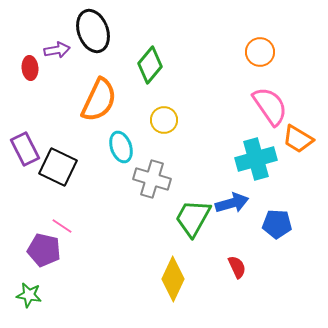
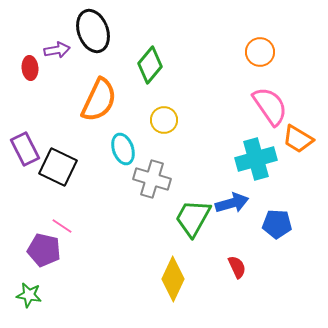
cyan ellipse: moved 2 px right, 2 px down
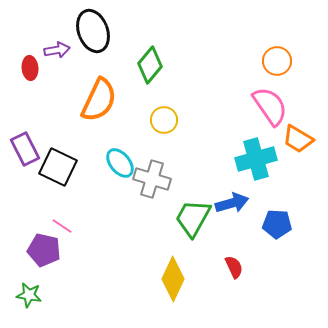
orange circle: moved 17 px right, 9 px down
cyan ellipse: moved 3 px left, 14 px down; rotated 20 degrees counterclockwise
red semicircle: moved 3 px left
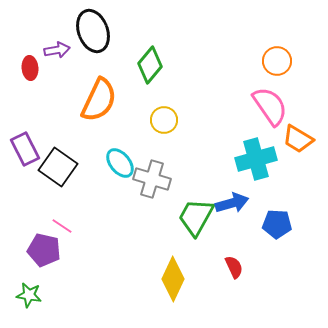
black square: rotated 9 degrees clockwise
green trapezoid: moved 3 px right, 1 px up
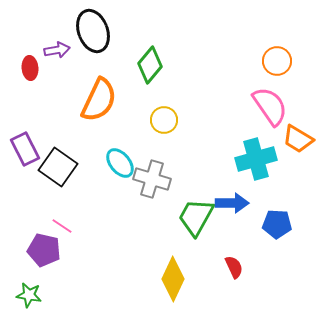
blue arrow: rotated 16 degrees clockwise
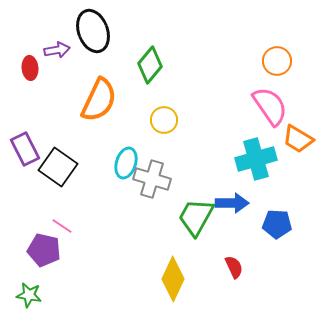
cyan ellipse: moved 6 px right; rotated 56 degrees clockwise
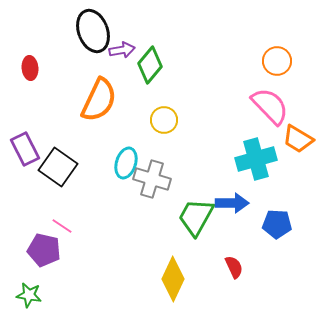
purple arrow: moved 65 px right
pink semicircle: rotated 9 degrees counterclockwise
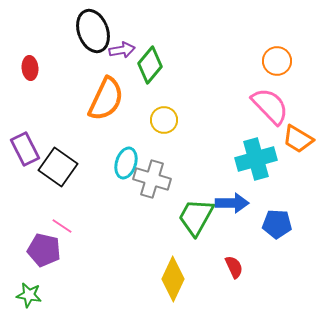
orange semicircle: moved 7 px right, 1 px up
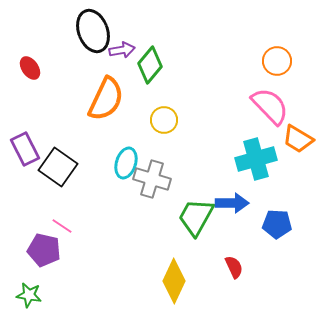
red ellipse: rotated 30 degrees counterclockwise
yellow diamond: moved 1 px right, 2 px down
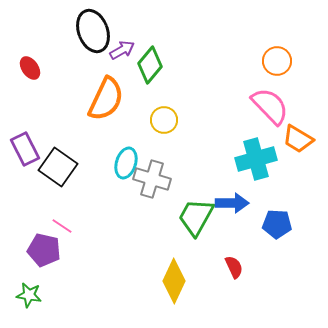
purple arrow: rotated 20 degrees counterclockwise
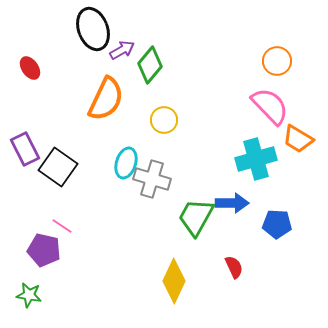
black ellipse: moved 2 px up
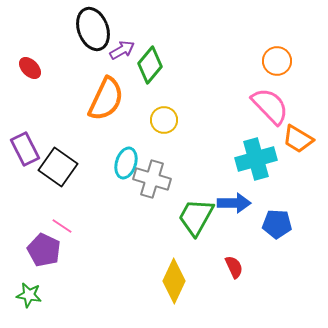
red ellipse: rotated 10 degrees counterclockwise
blue arrow: moved 2 px right
purple pentagon: rotated 12 degrees clockwise
